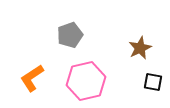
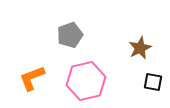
orange L-shape: rotated 12 degrees clockwise
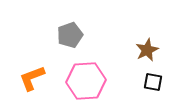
brown star: moved 7 px right, 2 px down
pink hexagon: rotated 9 degrees clockwise
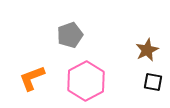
pink hexagon: rotated 24 degrees counterclockwise
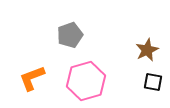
pink hexagon: rotated 12 degrees clockwise
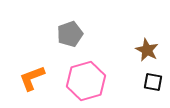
gray pentagon: moved 1 px up
brown star: rotated 20 degrees counterclockwise
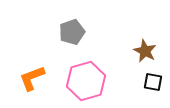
gray pentagon: moved 2 px right, 2 px up
brown star: moved 2 px left, 1 px down
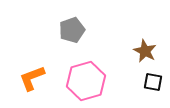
gray pentagon: moved 2 px up
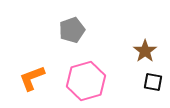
brown star: rotated 10 degrees clockwise
